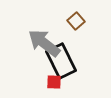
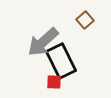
brown square: moved 9 px right, 1 px up
gray arrow: moved 1 px left, 1 px up; rotated 80 degrees counterclockwise
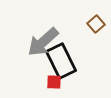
brown square: moved 11 px right, 4 px down
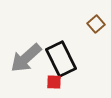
gray arrow: moved 17 px left, 16 px down
black rectangle: moved 2 px up
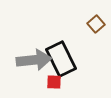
gray arrow: moved 8 px right, 2 px down; rotated 144 degrees counterclockwise
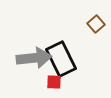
gray arrow: moved 2 px up
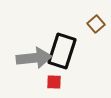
black rectangle: moved 1 px right, 8 px up; rotated 44 degrees clockwise
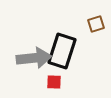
brown square: rotated 24 degrees clockwise
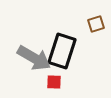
gray arrow: rotated 36 degrees clockwise
